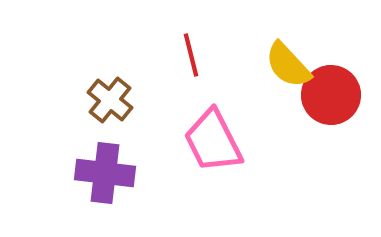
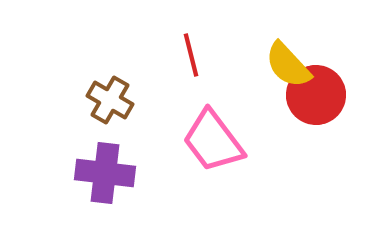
red circle: moved 15 px left
brown cross: rotated 9 degrees counterclockwise
pink trapezoid: rotated 10 degrees counterclockwise
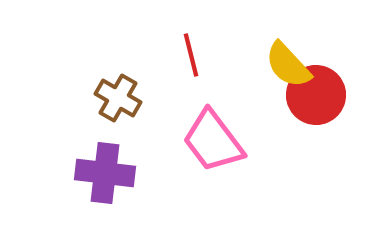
brown cross: moved 8 px right, 2 px up
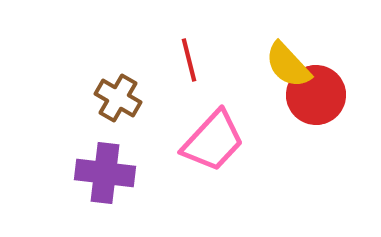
red line: moved 2 px left, 5 px down
pink trapezoid: rotated 100 degrees counterclockwise
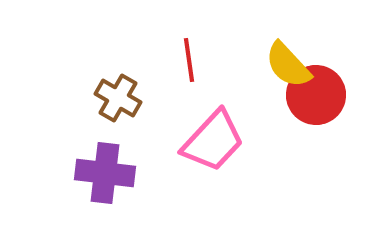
red line: rotated 6 degrees clockwise
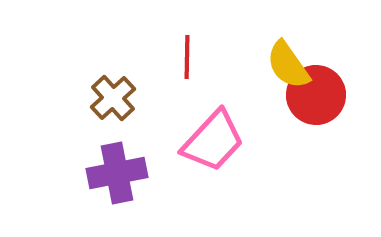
red line: moved 2 px left, 3 px up; rotated 9 degrees clockwise
yellow semicircle: rotated 8 degrees clockwise
brown cross: moved 5 px left; rotated 18 degrees clockwise
purple cross: moved 12 px right; rotated 18 degrees counterclockwise
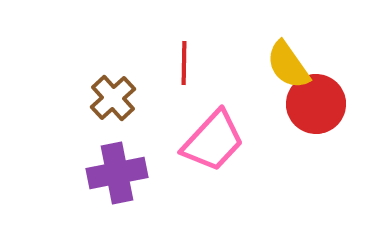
red line: moved 3 px left, 6 px down
red circle: moved 9 px down
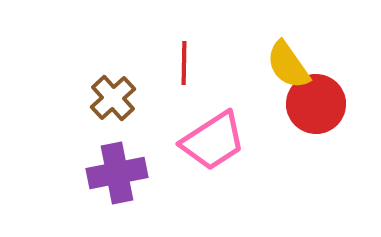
pink trapezoid: rotated 14 degrees clockwise
